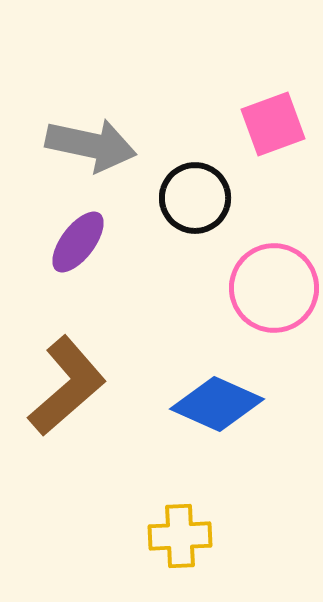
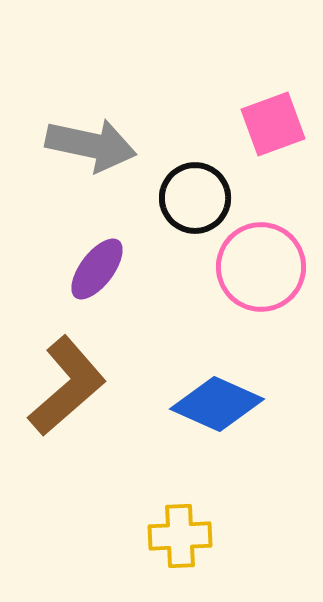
purple ellipse: moved 19 px right, 27 px down
pink circle: moved 13 px left, 21 px up
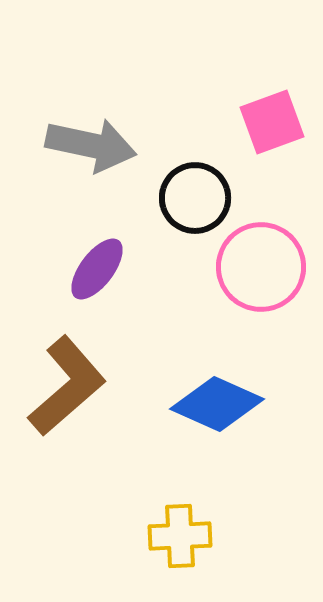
pink square: moved 1 px left, 2 px up
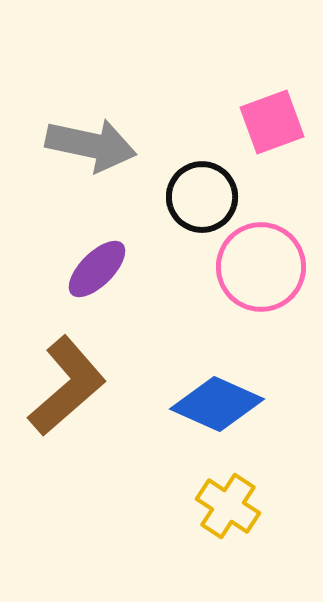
black circle: moved 7 px right, 1 px up
purple ellipse: rotated 8 degrees clockwise
yellow cross: moved 48 px right, 30 px up; rotated 36 degrees clockwise
